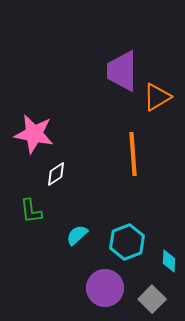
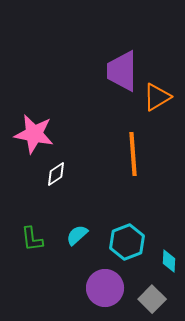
green L-shape: moved 1 px right, 28 px down
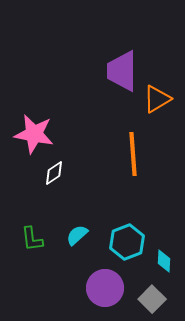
orange triangle: moved 2 px down
white diamond: moved 2 px left, 1 px up
cyan diamond: moved 5 px left
